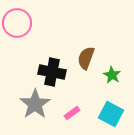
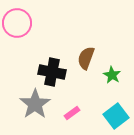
cyan square: moved 5 px right, 2 px down; rotated 25 degrees clockwise
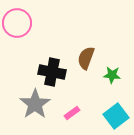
green star: rotated 24 degrees counterclockwise
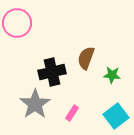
black cross: rotated 24 degrees counterclockwise
pink rectangle: rotated 21 degrees counterclockwise
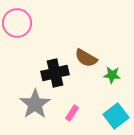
brown semicircle: rotated 80 degrees counterclockwise
black cross: moved 3 px right, 1 px down
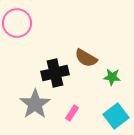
green star: moved 2 px down
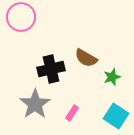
pink circle: moved 4 px right, 6 px up
black cross: moved 4 px left, 4 px up
green star: rotated 24 degrees counterclockwise
cyan square: rotated 20 degrees counterclockwise
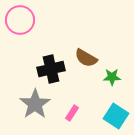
pink circle: moved 1 px left, 3 px down
green star: rotated 18 degrees clockwise
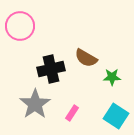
pink circle: moved 6 px down
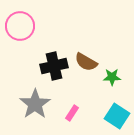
brown semicircle: moved 4 px down
black cross: moved 3 px right, 3 px up
cyan square: moved 1 px right
